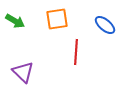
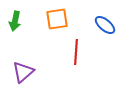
green arrow: rotated 72 degrees clockwise
purple triangle: rotated 35 degrees clockwise
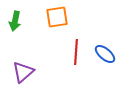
orange square: moved 2 px up
blue ellipse: moved 29 px down
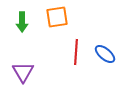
green arrow: moved 7 px right, 1 px down; rotated 12 degrees counterclockwise
purple triangle: rotated 20 degrees counterclockwise
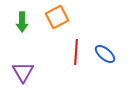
orange square: rotated 20 degrees counterclockwise
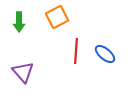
green arrow: moved 3 px left
red line: moved 1 px up
purple triangle: rotated 10 degrees counterclockwise
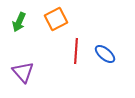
orange square: moved 1 px left, 2 px down
green arrow: rotated 24 degrees clockwise
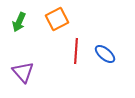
orange square: moved 1 px right
